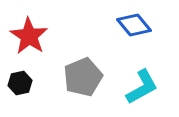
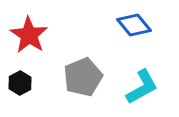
red star: moved 1 px up
black hexagon: rotated 15 degrees counterclockwise
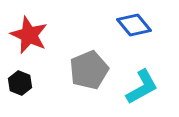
red star: rotated 9 degrees counterclockwise
gray pentagon: moved 6 px right, 7 px up
black hexagon: rotated 10 degrees counterclockwise
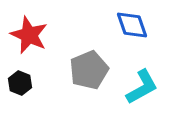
blue diamond: moved 2 px left; rotated 20 degrees clockwise
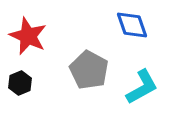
red star: moved 1 px left, 1 px down
gray pentagon: rotated 21 degrees counterclockwise
black hexagon: rotated 15 degrees clockwise
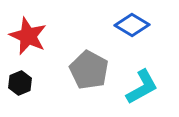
blue diamond: rotated 40 degrees counterclockwise
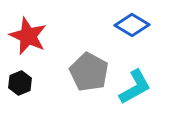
gray pentagon: moved 2 px down
cyan L-shape: moved 7 px left
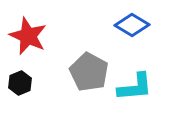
cyan L-shape: rotated 24 degrees clockwise
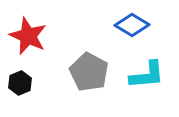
cyan L-shape: moved 12 px right, 12 px up
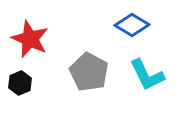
red star: moved 2 px right, 3 px down
cyan L-shape: rotated 69 degrees clockwise
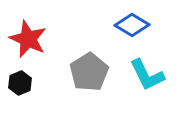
red star: moved 2 px left
gray pentagon: rotated 12 degrees clockwise
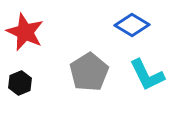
red star: moved 3 px left, 7 px up
